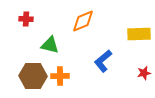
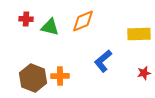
green triangle: moved 18 px up
brown hexagon: moved 2 px down; rotated 20 degrees clockwise
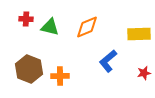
orange diamond: moved 4 px right, 6 px down
blue L-shape: moved 5 px right
brown hexagon: moved 4 px left, 9 px up
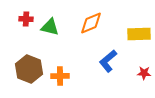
orange diamond: moved 4 px right, 4 px up
red star: rotated 16 degrees clockwise
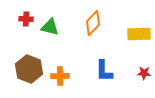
orange diamond: moved 2 px right; rotated 25 degrees counterclockwise
blue L-shape: moved 4 px left, 10 px down; rotated 50 degrees counterclockwise
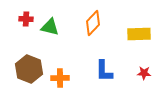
orange cross: moved 2 px down
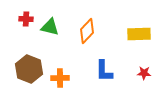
orange diamond: moved 6 px left, 8 px down
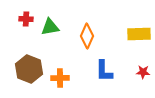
green triangle: rotated 24 degrees counterclockwise
orange diamond: moved 5 px down; rotated 20 degrees counterclockwise
red star: moved 1 px left, 1 px up
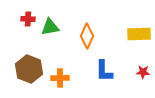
red cross: moved 2 px right
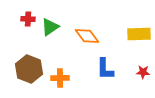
green triangle: rotated 24 degrees counterclockwise
orange diamond: rotated 60 degrees counterclockwise
blue L-shape: moved 1 px right, 2 px up
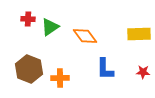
orange diamond: moved 2 px left
